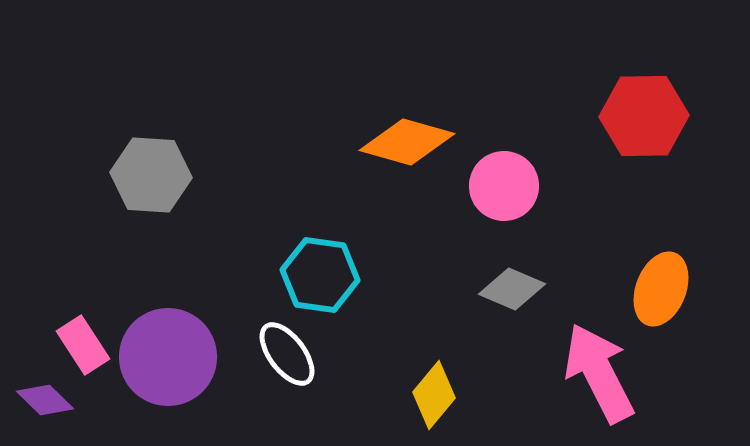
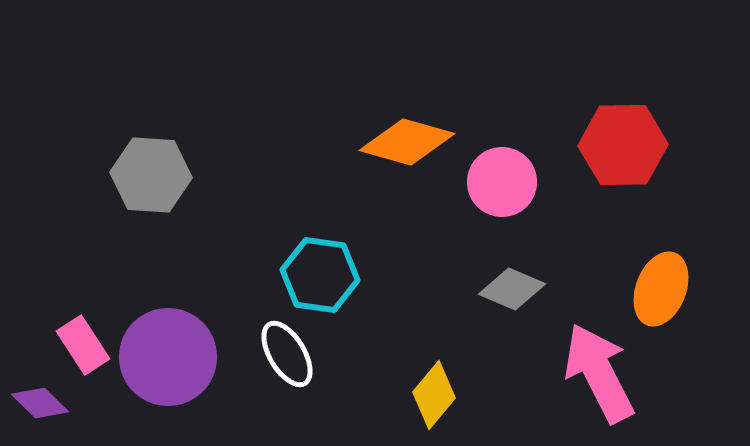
red hexagon: moved 21 px left, 29 px down
pink circle: moved 2 px left, 4 px up
white ellipse: rotated 6 degrees clockwise
purple diamond: moved 5 px left, 3 px down
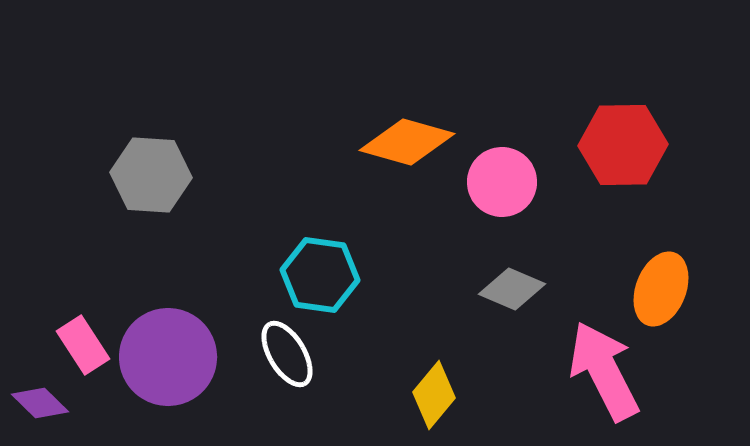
pink arrow: moved 5 px right, 2 px up
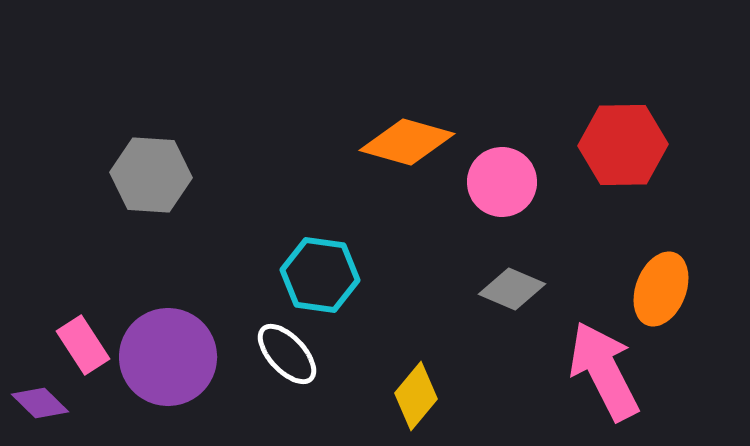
white ellipse: rotated 12 degrees counterclockwise
yellow diamond: moved 18 px left, 1 px down
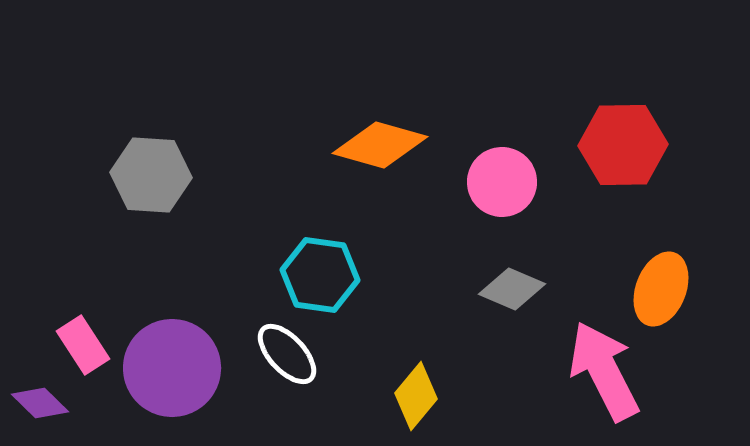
orange diamond: moved 27 px left, 3 px down
purple circle: moved 4 px right, 11 px down
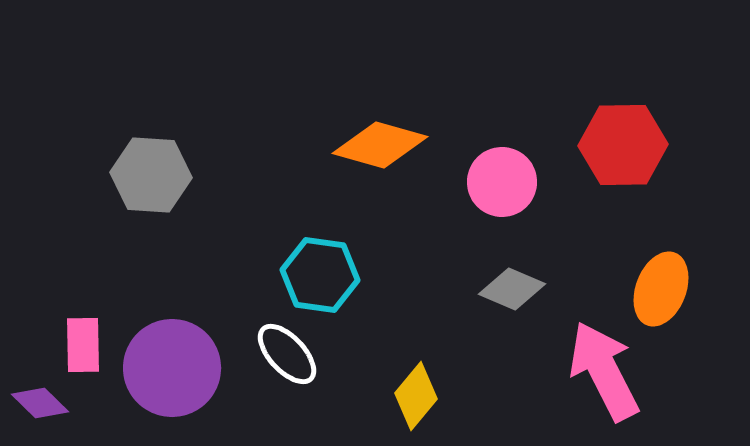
pink rectangle: rotated 32 degrees clockwise
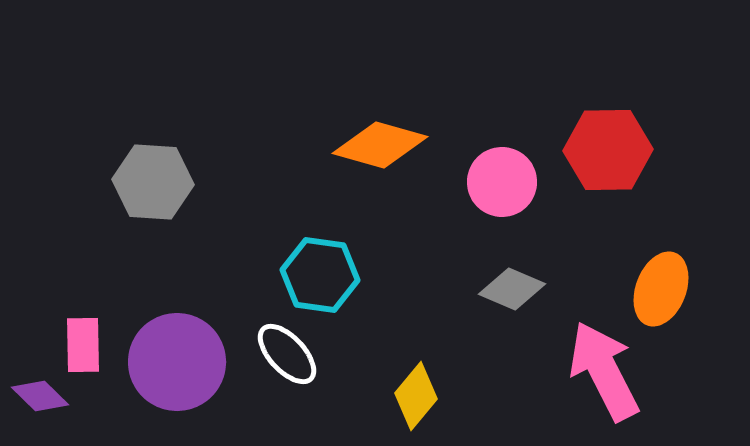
red hexagon: moved 15 px left, 5 px down
gray hexagon: moved 2 px right, 7 px down
purple circle: moved 5 px right, 6 px up
purple diamond: moved 7 px up
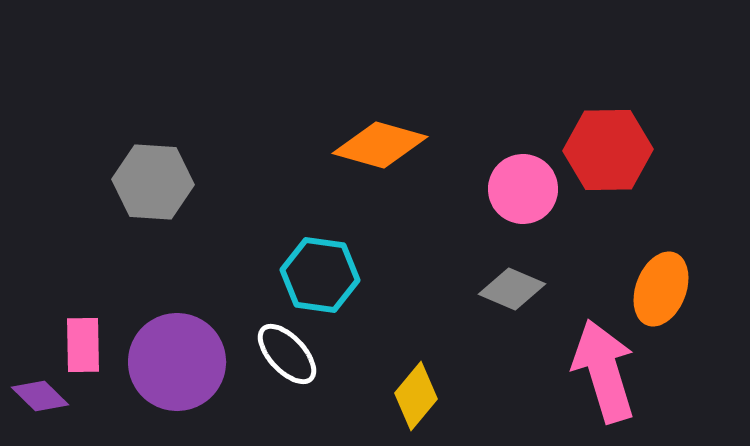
pink circle: moved 21 px right, 7 px down
pink arrow: rotated 10 degrees clockwise
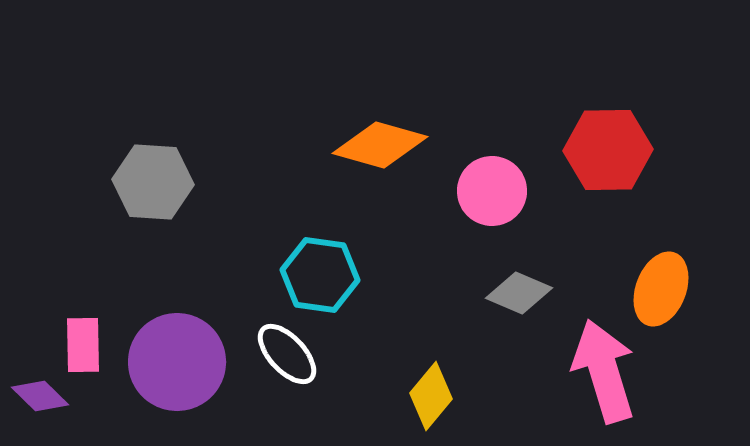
pink circle: moved 31 px left, 2 px down
gray diamond: moved 7 px right, 4 px down
yellow diamond: moved 15 px right
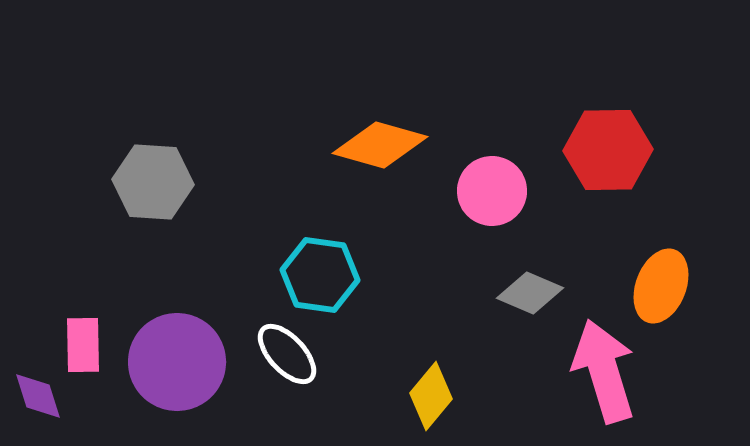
orange ellipse: moved 3 px up
gray diamond: moved 11 px right
purple diamond: moved 2 px left; rotated 28 degrees clockwise
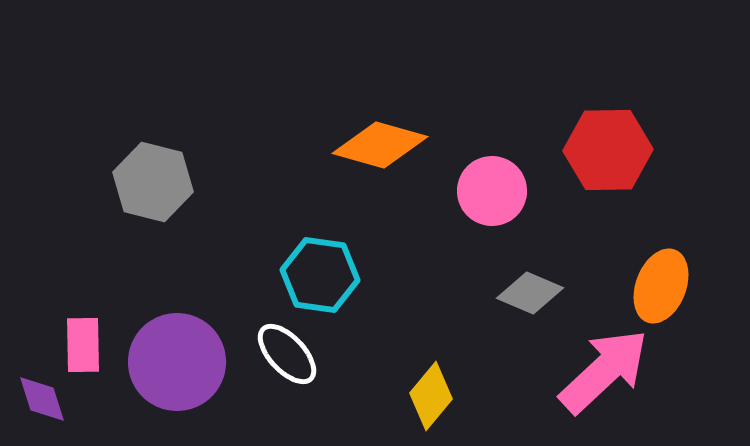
gray hexagon: rotated 10 degrees clockwise
pink arrow: rotated 64 degrees clockwise
purple diamond: moved 4 px right, 3 px down
